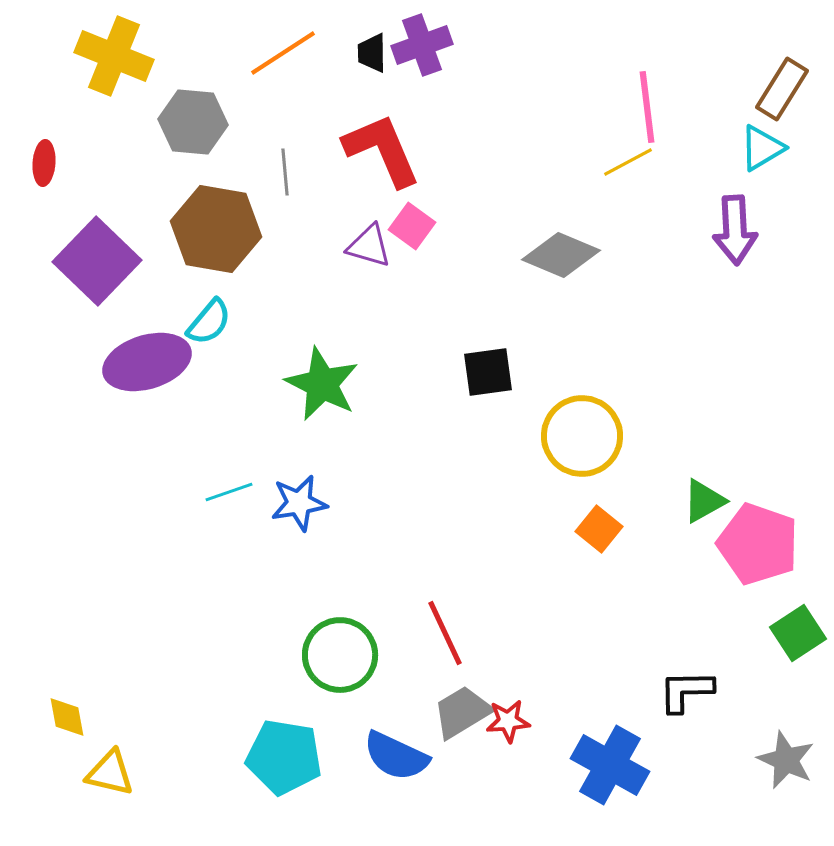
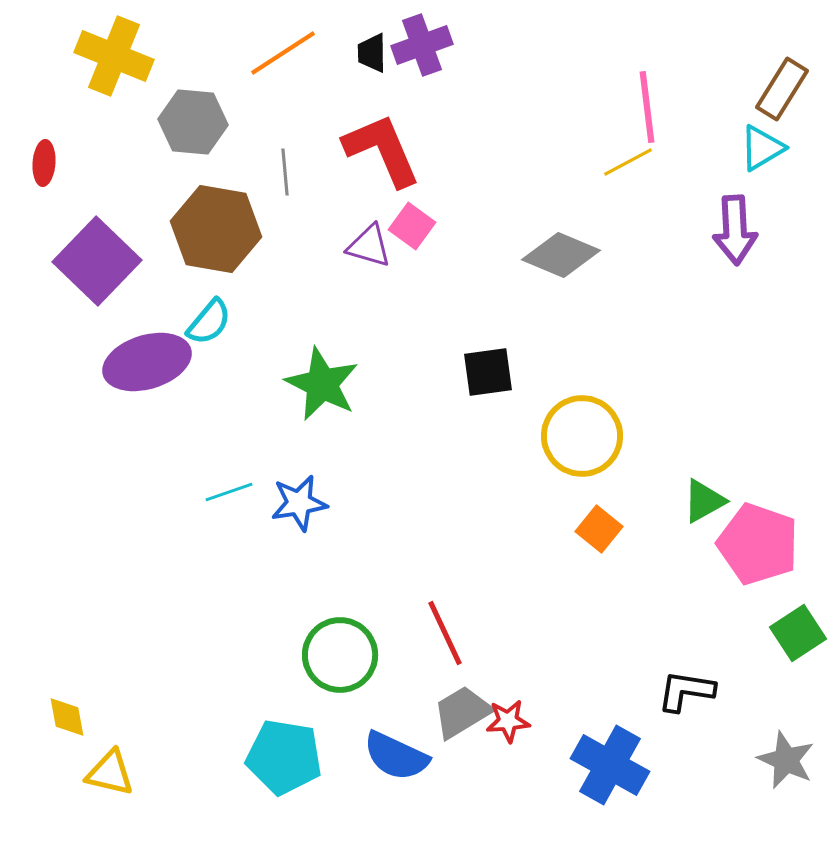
black L-shape: rotated 10 degrees clockwise
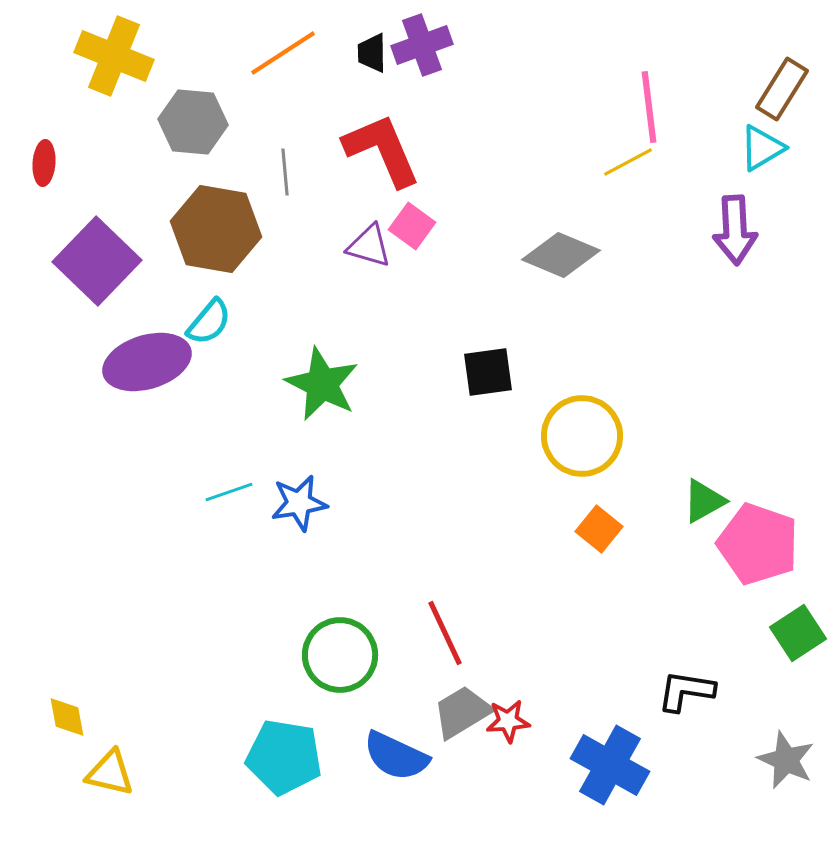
pink line: moved 2 px right
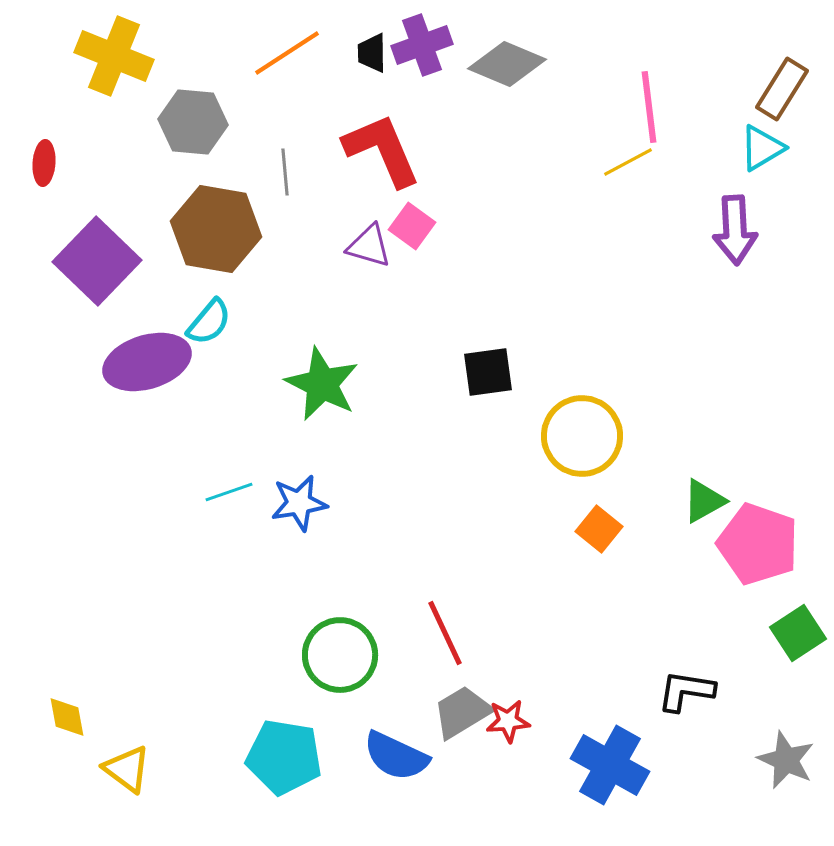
orange line: moved 4 px right
gray diamond: moved 54 px left, 191 px up
yellow triangle: moved 17 px right, 4 px up; rotated 24 degrees clockwise
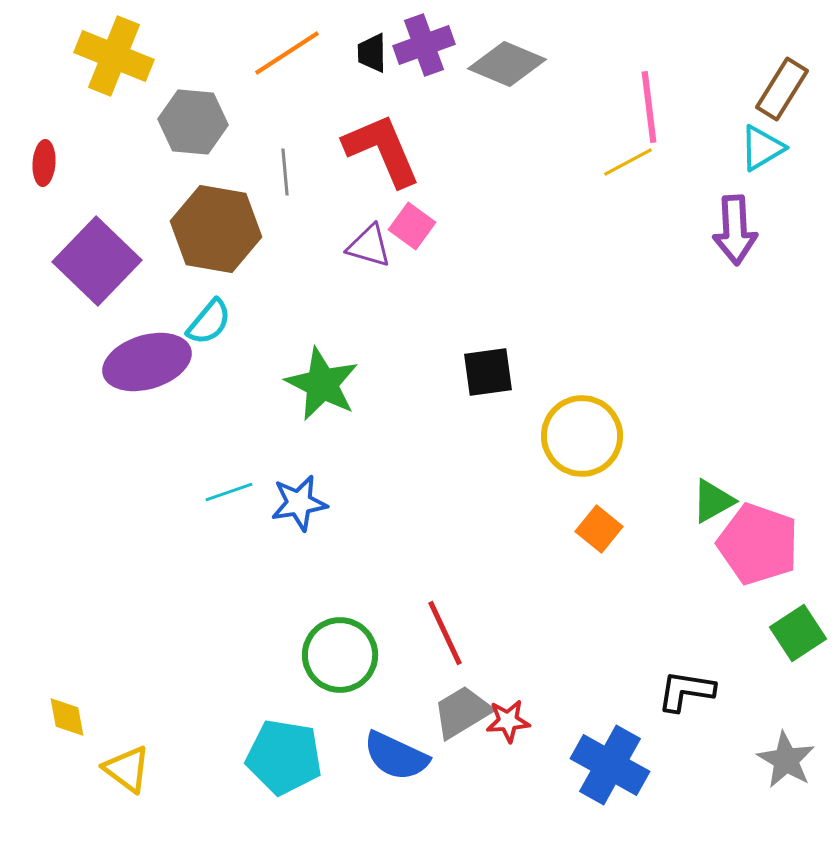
purple cross: moved 2 px right
green triangle: moved 9 px right
gray star: rotated 6 degrees clockwise
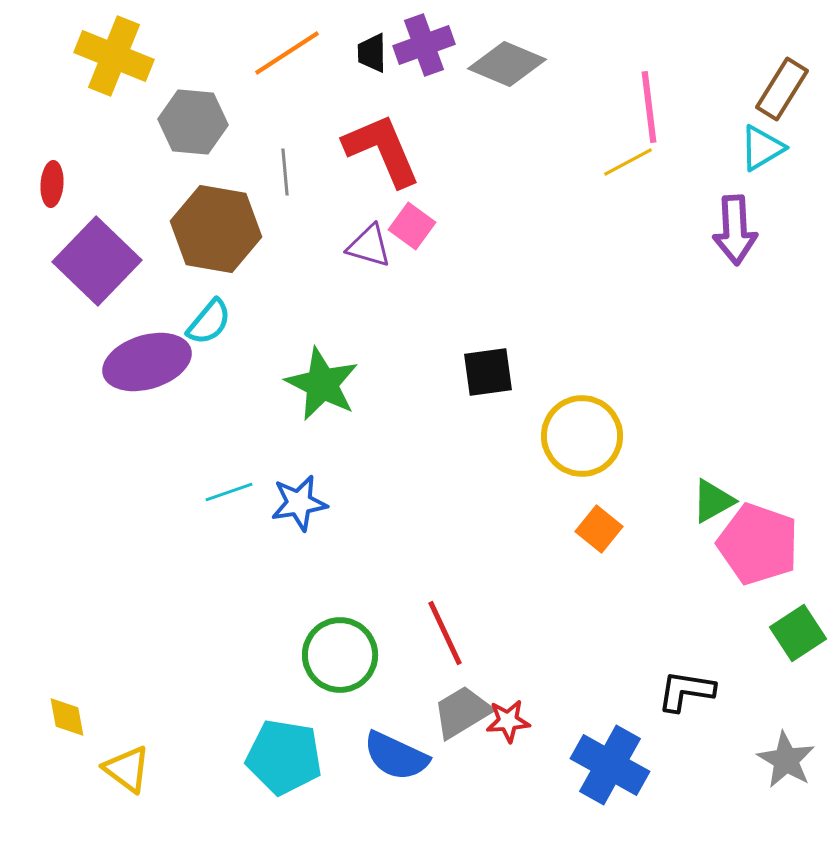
red ellipse: moved 8 px right, 21 px down
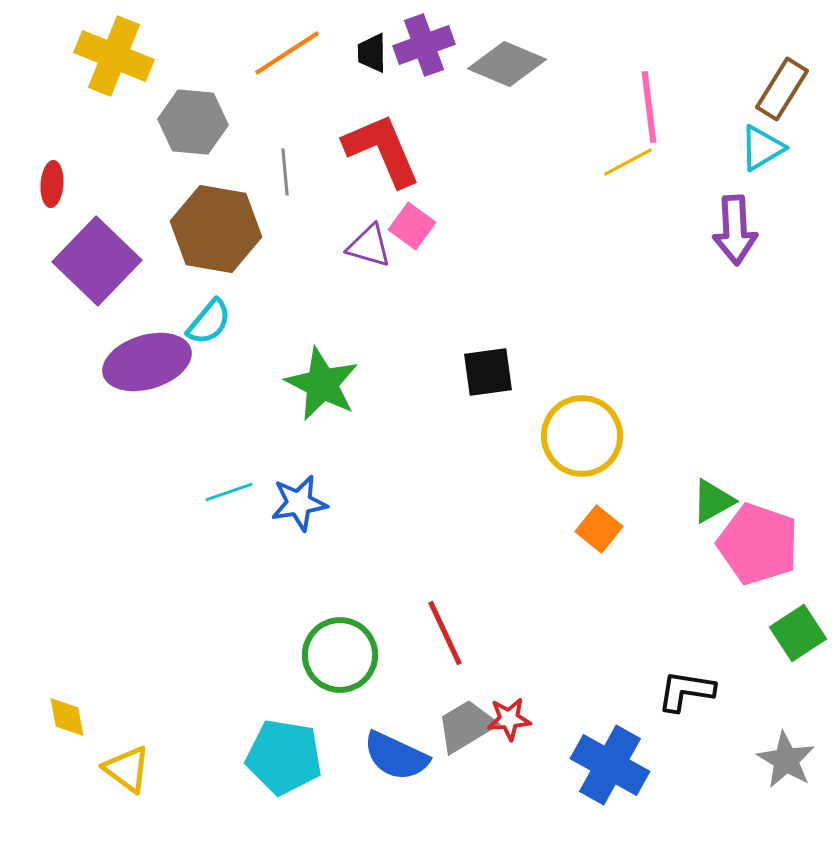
gray trapezoid: moved 4 px right, 14 px down
red star: moved 1 px right, 2 px up
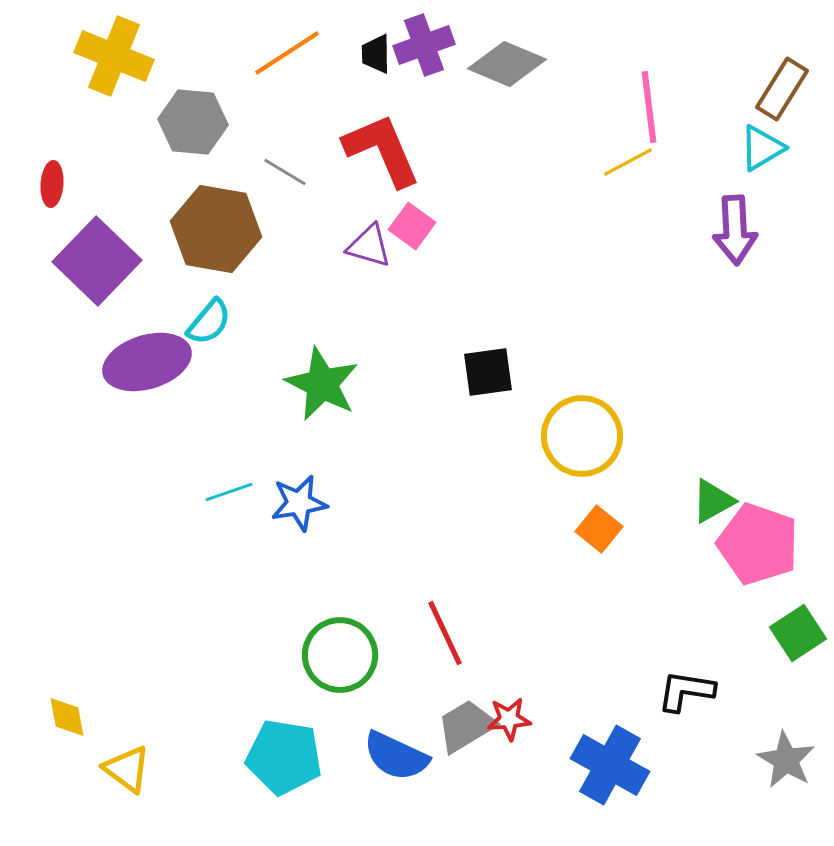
black trapezoid: moved 4 px right, 1 px down
gray line: rotated 54 degrees counterclockwise
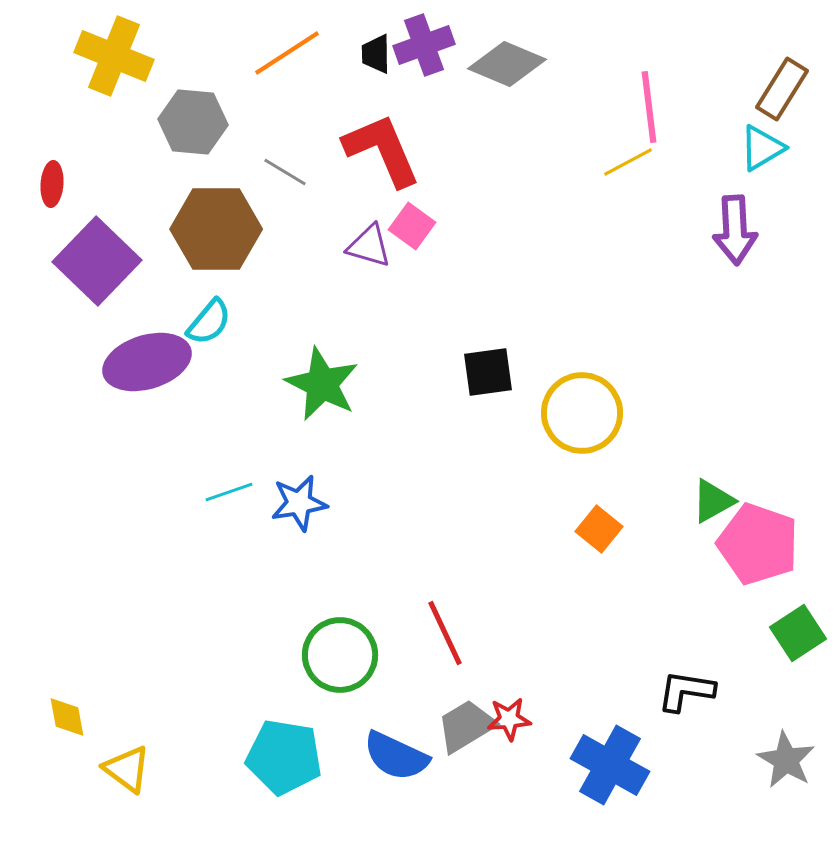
brown hexagon: rotated 10 degrees counterclockwise
yellow circle: moved 23 px up
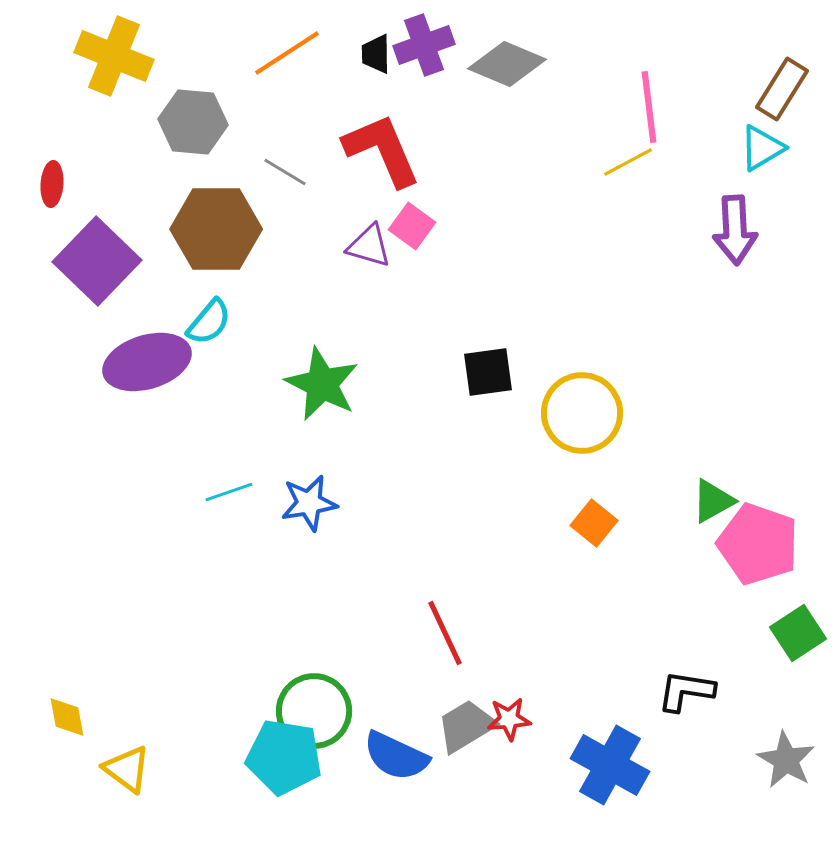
blue star: moved 10 px right
orange square: moved 5 px left, 6 px up
green circle: moved 26 px left, 56 px down
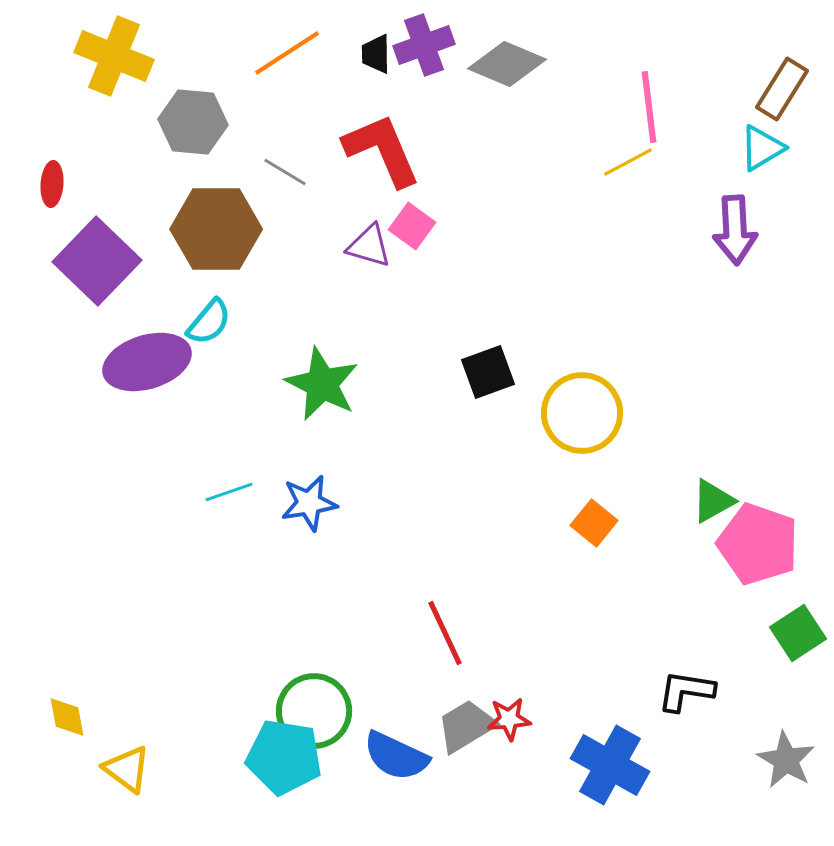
black square: rotated 12 degrees counterclockwise
